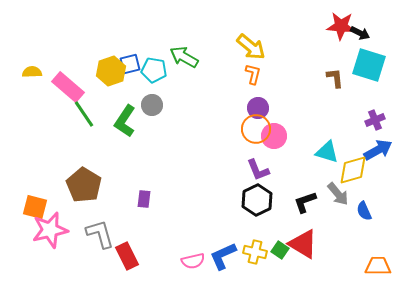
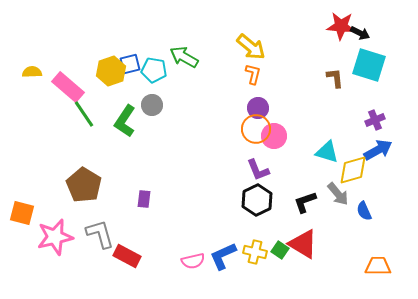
orange square: moved 13 px left, 6 px down
pink star: moved 5 px right, 7 px down
red rectangle: rotated 36 degrees counterclockwise
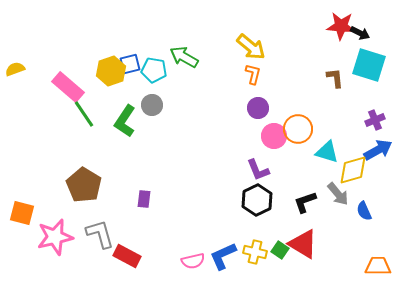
yellow semicircle: moved 17 px left, 3 px up; rotated 18 degrees counterclockwise
orange circle: moved 42 px right
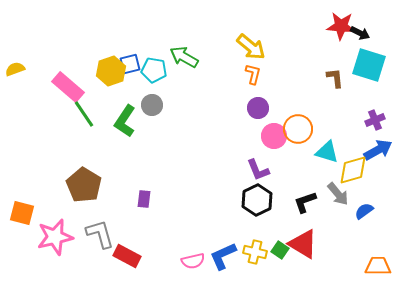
blue semicircle: rotated 78 degrees clockwise
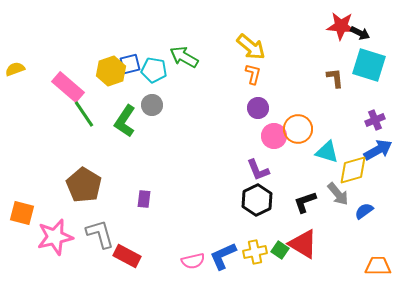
yellow cross: rotated 25 degrees counterclockwise
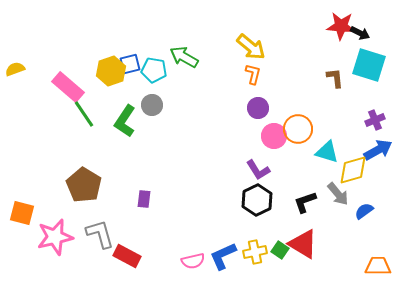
purple L-shape: rotated 10 degrees counterclockwise
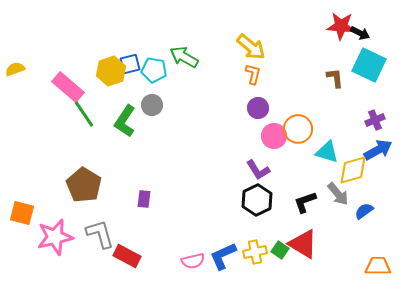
cyan square: rotated 8 degrees clockwise
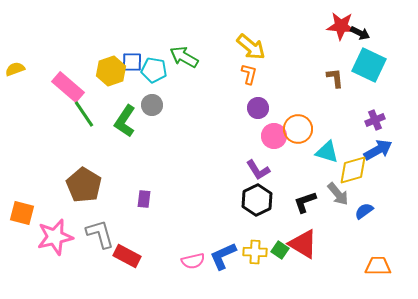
blue square: moved 2 px right, 2 px up; rotated 15 degrees clockwise
orange L-shape: moved 4 px left
yellow cross: rotated 15 degrees clockwise
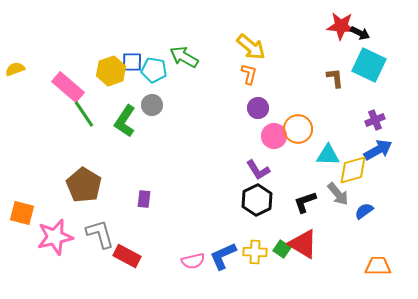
cyan triangle: moved 1 px right, 3 px down; rotated 15 degrees counterclockwise
green square: moved 2 px right, 1 px up
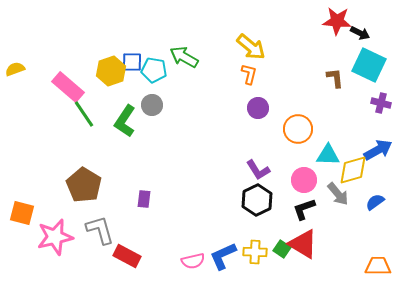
red star: moved 4 px left, 5 px up
purple cross: moved 6 px right, 17 px up; rotated 36 degrees clockwise
pink circle: moved 30 px right, 44 px down
black L-shape: moved 1 px left, 7 px down
blue semicircle: moved 11 px right, 9 px up
gray L-shape: moved 4 px up
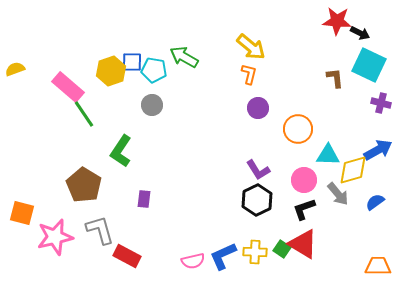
green L-shape: moved 4 px left, 30 px down
